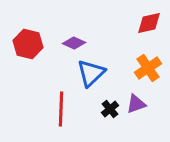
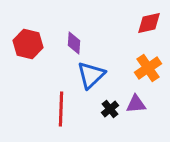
purple diamond: rotated 70 degrees clockwise
blue triangle: moved 2 px down
purple triangle: rotated 15 degrees clockwise
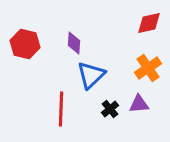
red hexagon: moved 3 px left
purple triangle: moved 3 px right
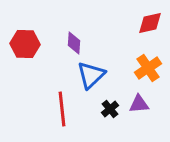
red diamond: moved 1 px right
red hexagon: rotated 12 degrees counterclockwise
red line: moved 1 px right; rotated 8 degrees counterclockwise
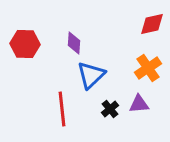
red diamond: moved 2 px right, 1 px down
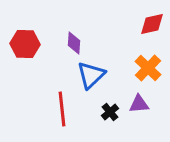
orange cross: rotated 12 degrees counterclockwise
black cross: moved 3 px down
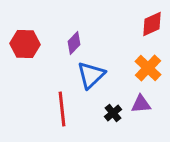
red diamond: rotated 12 degrees counterclockwise
purple diamond: rotated 40 degrees clockwise
purple triangle: moved 2 px right
black cross: moved 3 px right, 1 px down
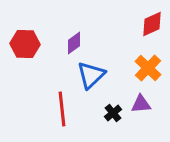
purple diamond: rotated 10 degrees clockwise
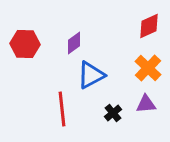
red diamond: moved 3 px left, 2 px down
blue triangle: rotated 16 degrees clockwise
purple triangle: moved 5 px right
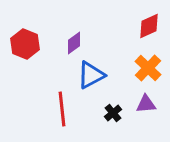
red hexagon: rotated 20 degrees clockwise
